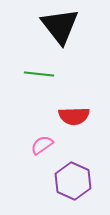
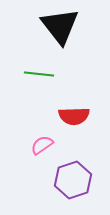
purple hexagon: moved 1 px up; rotated 18 degrees clockwise
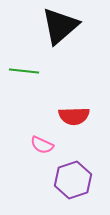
black triangle: rotated 27 degrees clockwise
green line: moved 15 px left, 3 px up
pink semicircle: rotated 120 degrees counterclockwise
